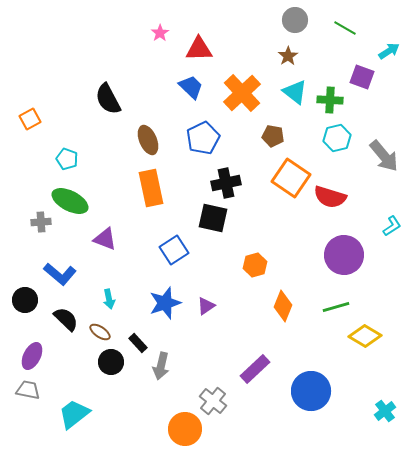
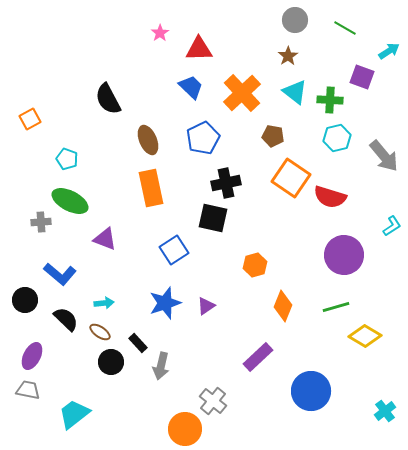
cyan arrow at (109, 299): moved 5 px left, 4 px down; rotated 84 degrees counterclockwise
purple rectangle at (255, 369): moved 3 px right, 12 px up
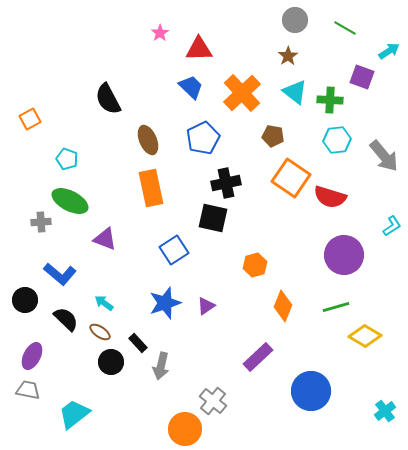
cyan hexagon at (337, 138): moved 2 px down; rotated 8 degrees clockwise
cyan arrow at (104, 303): rotated 138 degrees counterclockwise
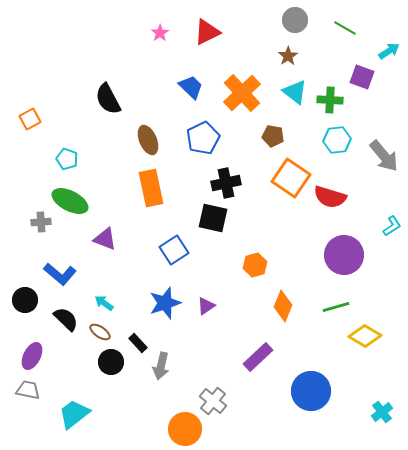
red triangle at (199, 49): moved 8 px right, 17 px up; rotated 24 degrees counterclockwise
cyan cross at (385, 411): moved 3 px left, 1 px down
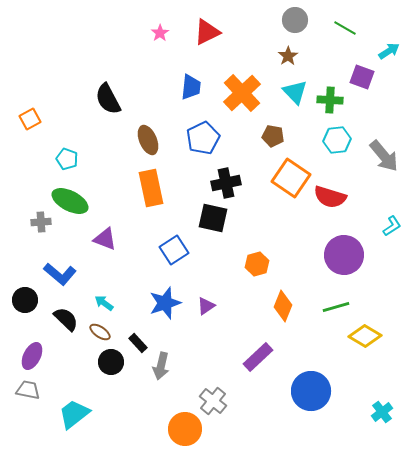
blue trapezoid at (191, 87): rotated 52 degrees clockwise
cyan triangle at (295, 92): rotated 8 degrees clockwise
orange hexagon at (255, 265): moved 2 px right, 1 px up
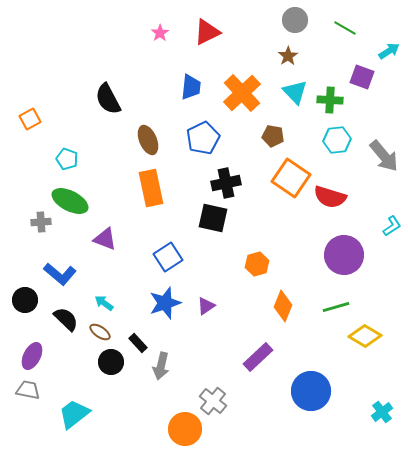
blue square at (174, 250): moved 6 px left, 7 px down
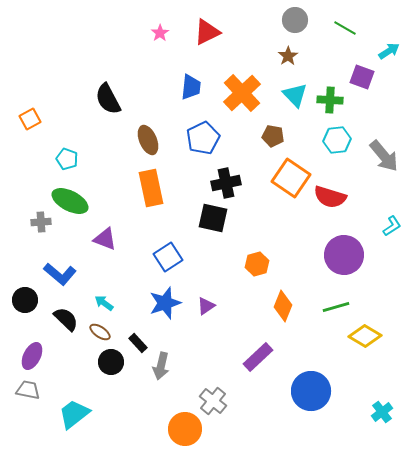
cyan triangle at (295, 92): moved 3 px down
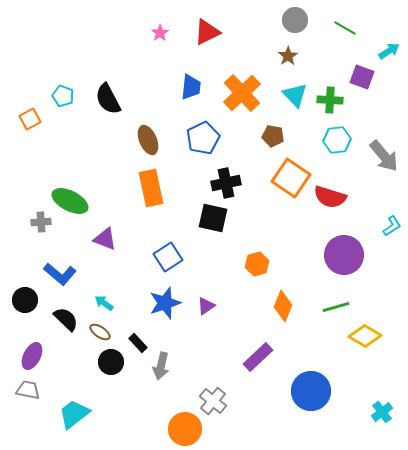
cyan pentagon at (67, 159): moved 4 px left, 63 px up
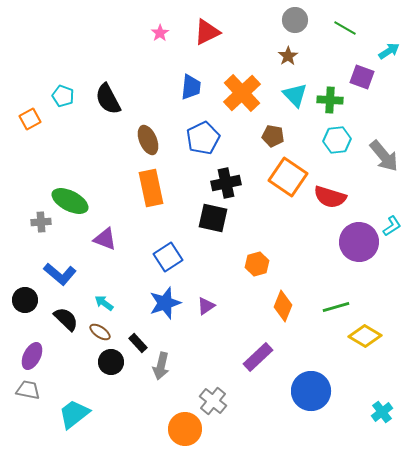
orange square at (291, 178): moved 3 px left, 1 px up
purple circle at (344, 255): moved 15 px right, 13 px up
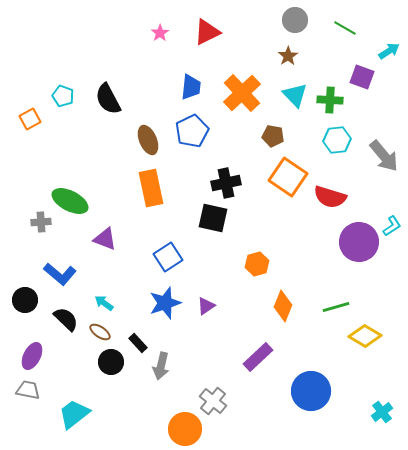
blue pentagon at (203, 138): moved 11 px left, 7 px up
